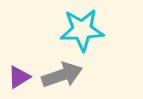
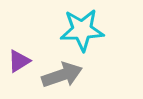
purple triangle: moved 16 px up
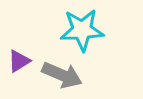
gray arrow: rotated 42 degrees clockwise
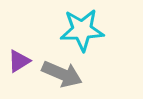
gray arrow: moved 1 px up
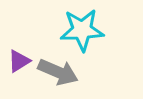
gray arrow: moved 4 px left, 2 px up
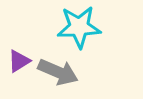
cyan star: moved 3 px left, 3 px up
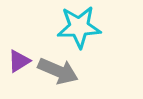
gray arrow: moved 1 px up
